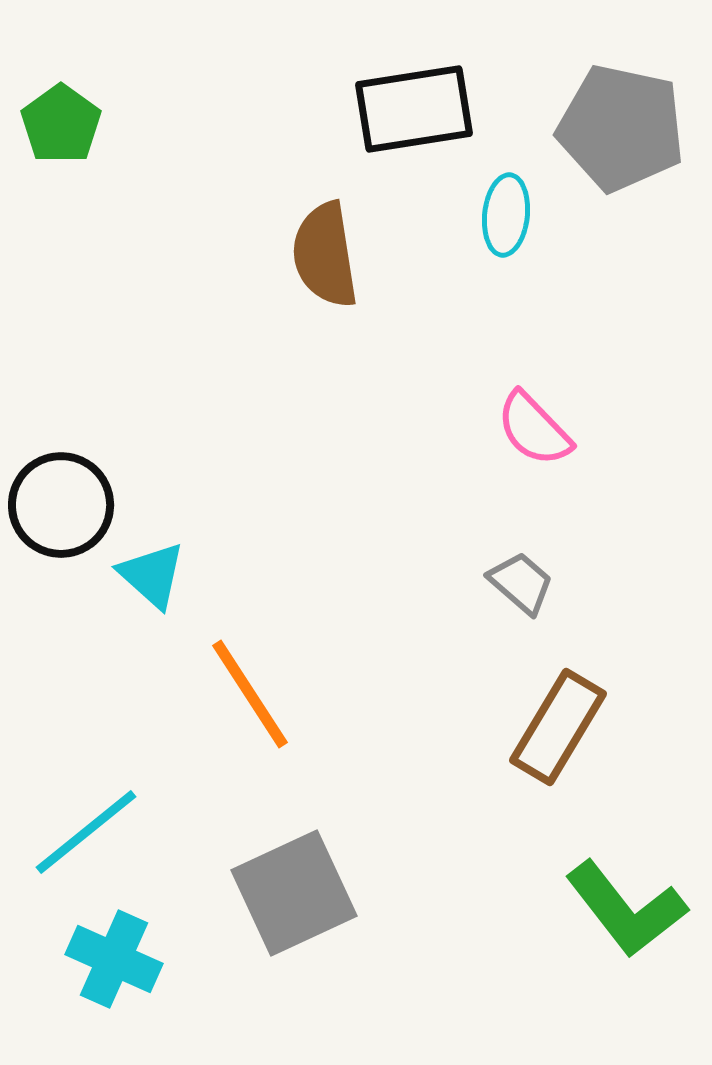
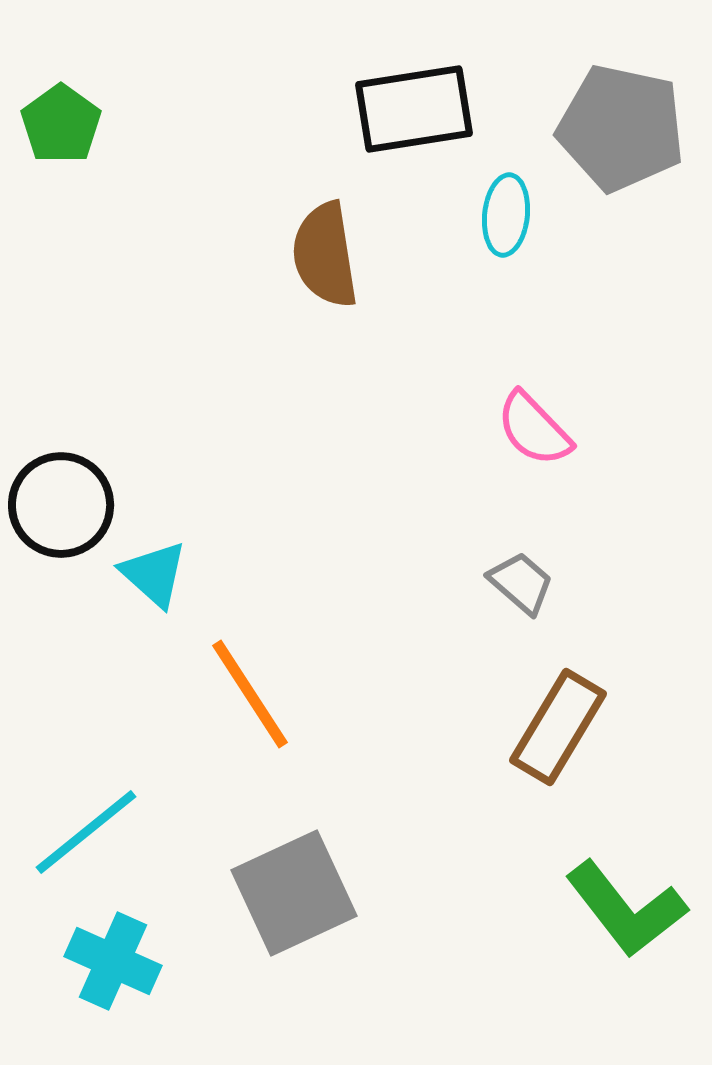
cyan triangle: moved 2 px right, 1 px up
cyan cross: moved 1 px left, 2 px down
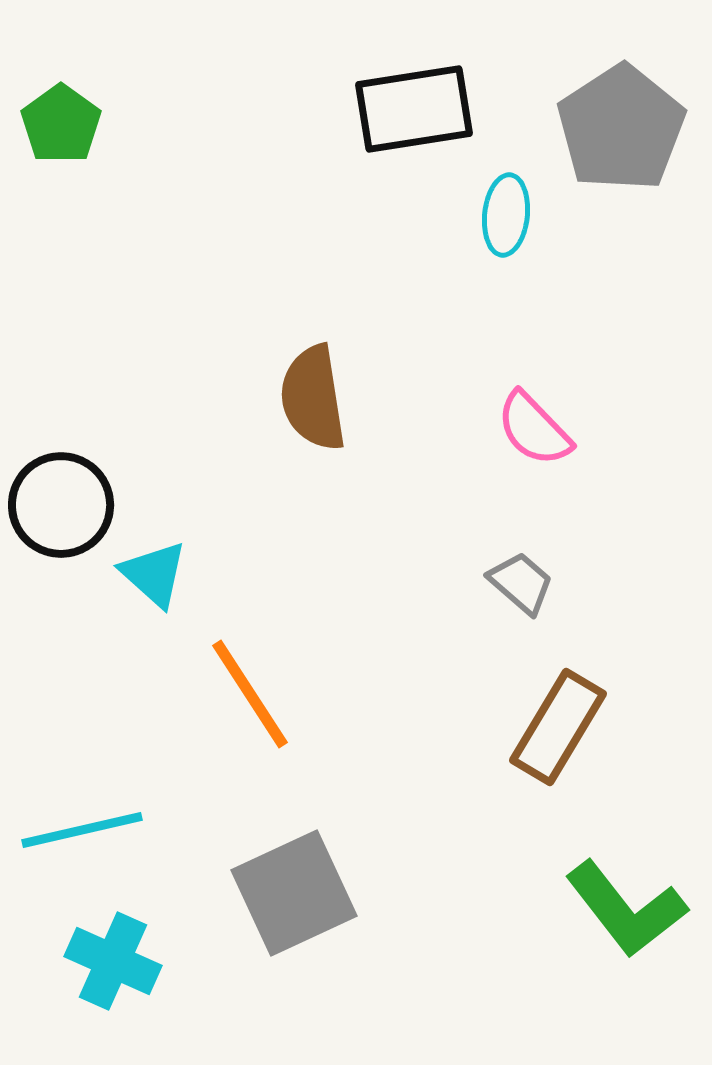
gray pentagon: rotated 27 degrees clockwise
brown semicircle: moved 12 px left, 143 px down
cyan line: moved 4 px left, 2 px up; rotated 26 degrees clockwise
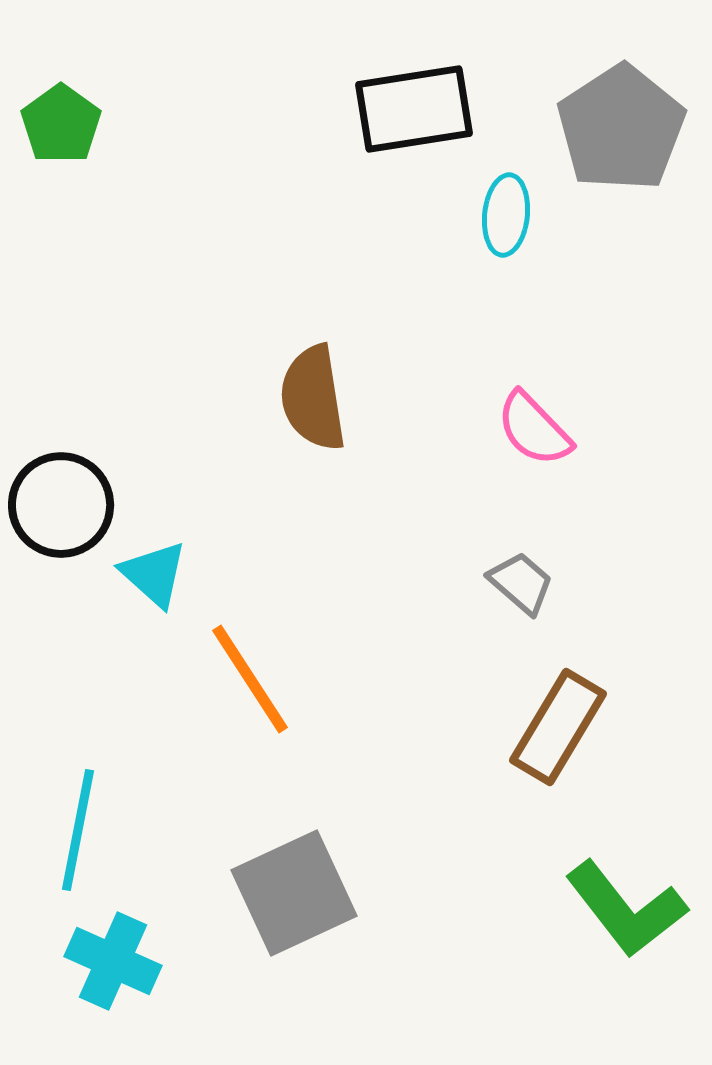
orange line: moved 15 px up
cyan line: moved 4 px left; rotated 66 degrees counterclockwise
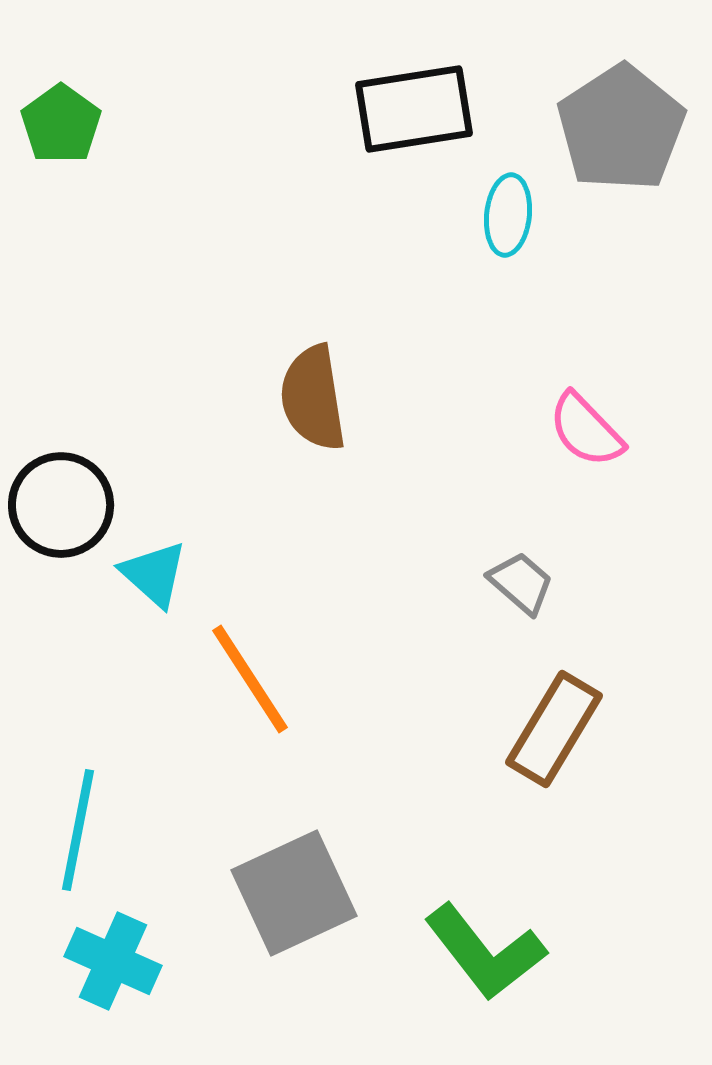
cyan ellipse: moved 2 px right
pink semicircle: moved 52 px right, 1 px down
brown rectangle: moved 4 px left, 2 px down
green L-shape: moved 141 px left, 43 px down
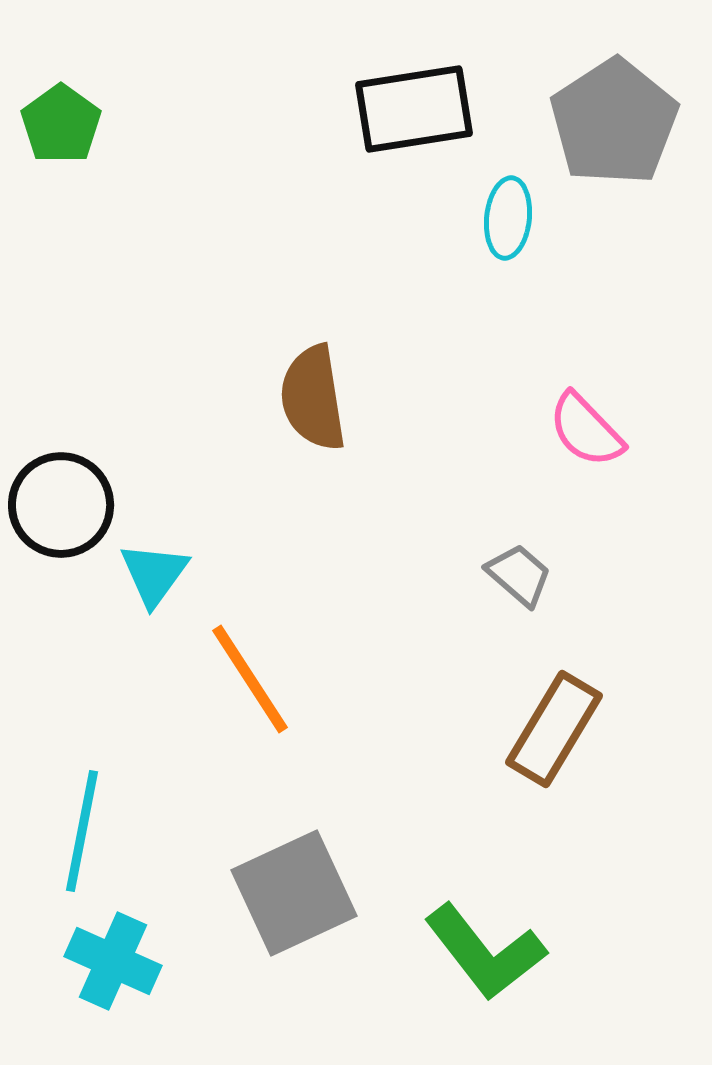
gray pentagon: moved 7 px left, 6 px up
cyan ellipse: moved 3 px down
cyan triangle: rotated 24 degrees clockwise
gray trapezoid: moved 2 px left, 8 px up
cyan line: moved 4 px right, 1 px down
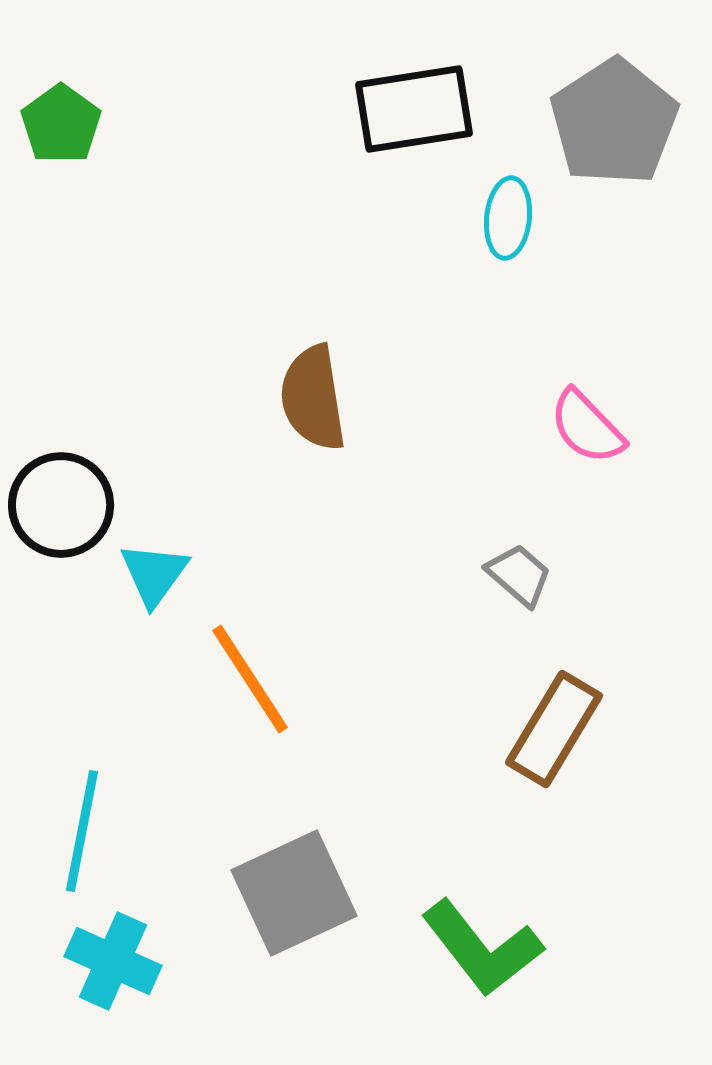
pink semicircle: moved 1 px right, 3 px up
green L-shape: moved 3 px left, 4 px up
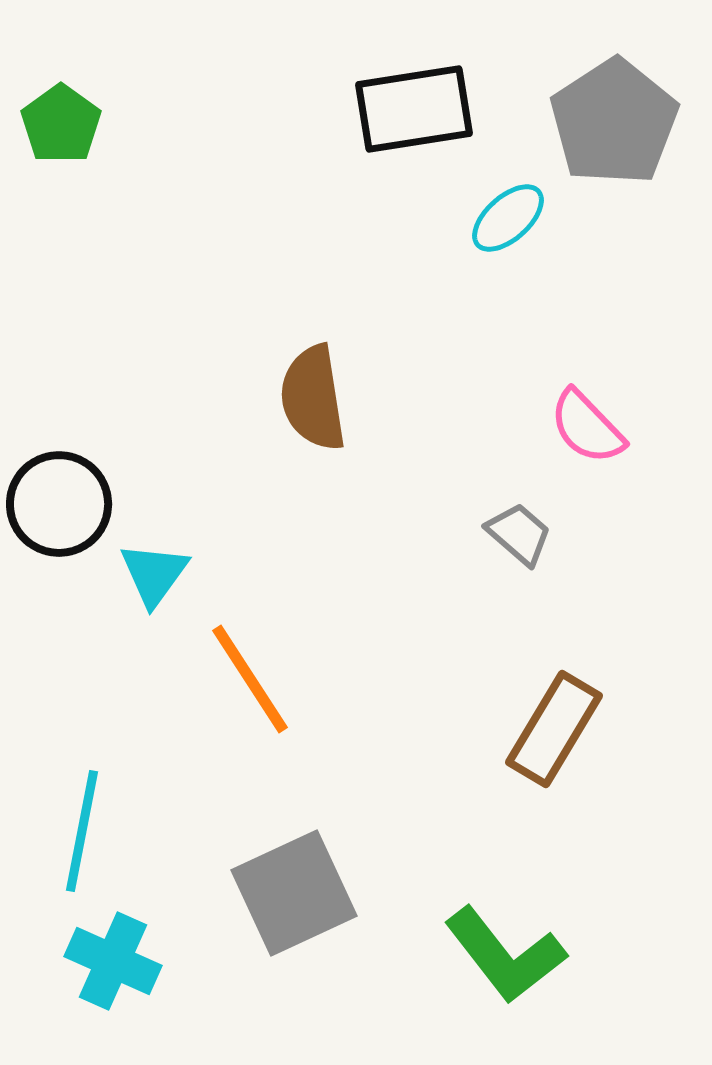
cyan ellipse: rotated 42 degrees clockwise
black circle: moved 2 px left, 1 px up
gray trapezoid: moved 41 px up
green L-shape: moved 23 px right, 7 px down
